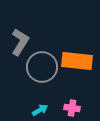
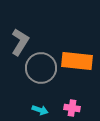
gray circle: moved 1 px left, 1 px down
cyan arrow: rotated 49 degrees clockwise
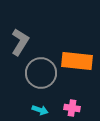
gray circle: moved 5 px down
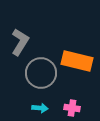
orange rectangle: rotated 8 degrees clockwise
cyan arrow: moved 2 px up; rotated 14 degrees counterclockwise
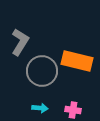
gray circle: moved 1 px right, 2 px up
pink cross: moved 1 px right, 2 px down
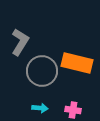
orange rectangle: moved 2 px down
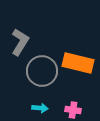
orange rectangle: moved 1 px right
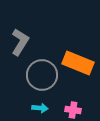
orange rectangle: rotated 8 degrees clockwise
gray circle: moved 4 px down
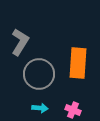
orange rectangle: rotated 72 degrees clockwise
gray circle: moved 3 px left, 1 px up
pink cross: rotated 14 degrees clockwise
